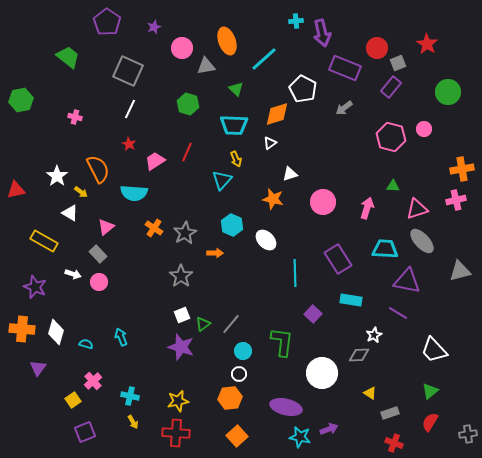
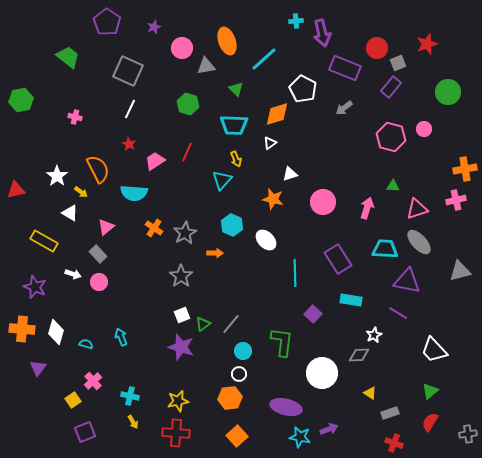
red star at (427, 44): rotated 20 degrees clockwise
orange cross at (462, 169): moved 3 px right
gray ellipse at (422, 241): moved 3 px left, 1 px down
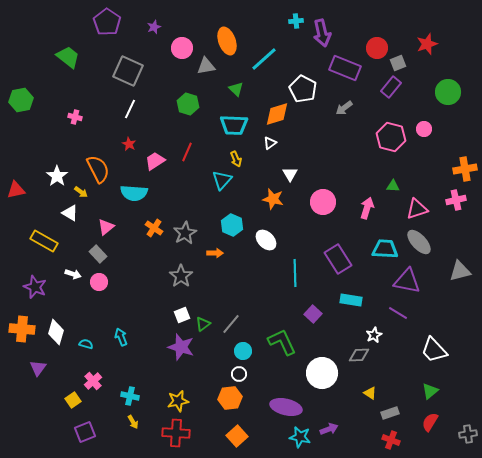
white triangle at (290, 174): rotated 42 degrees counterclockwise
green L-shape at (282, 342): rotated 32 degrees counterclockwise
red cross at (394, 443): moved 3 px left, 3 px up
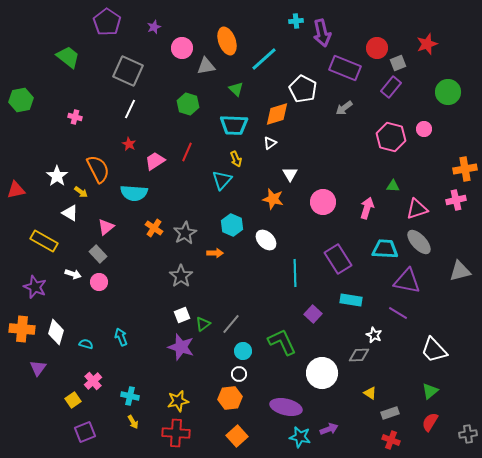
white star at (374, 335): rotated 21 degrees counterclockwise
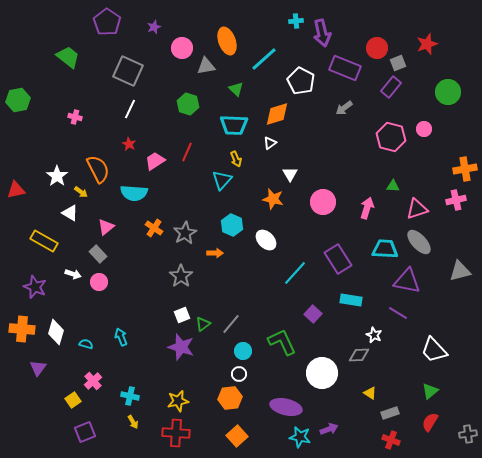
white pentagon at (303, 89): moved 2 px left, 8 px up
green hexagon at (21, 100): moved 3 px left
cyan line at (295, 273): rotated 44 degrees clockwise
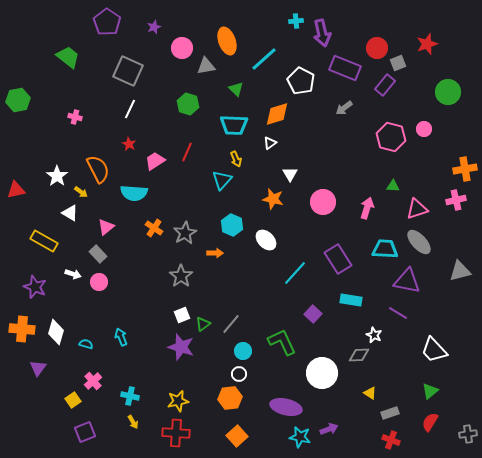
purple rectangle at (391, 87): moved 6 px left, 2 px up
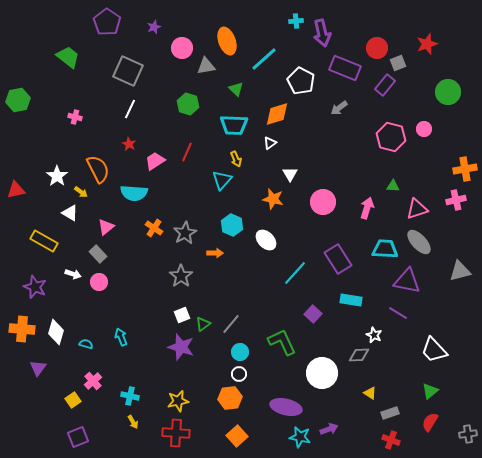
gray arrow at (344, 108): moved 5 px left
cyan circle at (243, 351): moved 3 px left, 1 px down
purple square at (85, 432): moved 7 px left, 5 px down
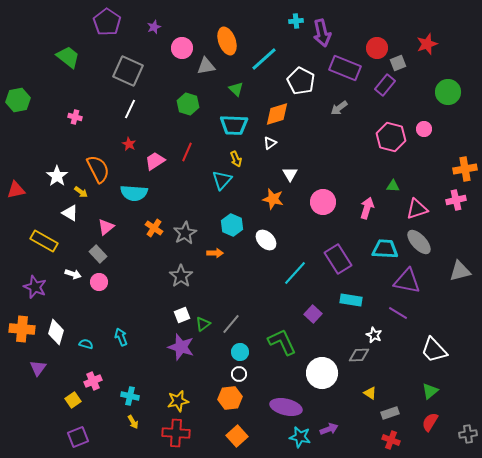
pink cross at (93, 381): rotated 18 degrees clockwise
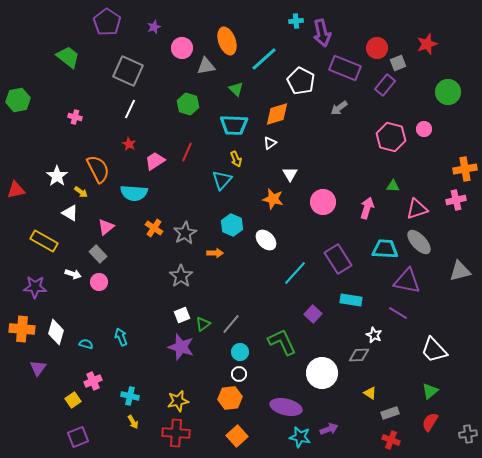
purple star at (35, 287): rotated 20 degrees counterclockwise
